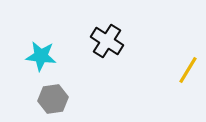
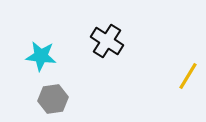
yellow line: moved 6 px down
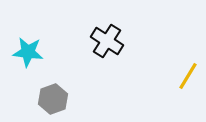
cyan star: moved 13 px left, 4 px up
gray hexagon: rotated 12 degrees counterclockwise
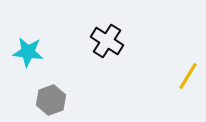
gray hexagon: moved 2 px left, 1 px down
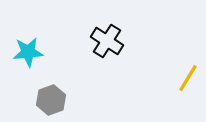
cyan star: rotated 12 degrees counterclockwise
yellow line: moved 2 px down
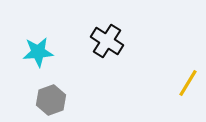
cyan star: moved 10 px right
yellow line: moved 5 px down
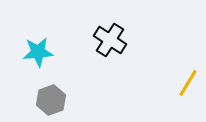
black cross: moved 3 px right, 1 px up
